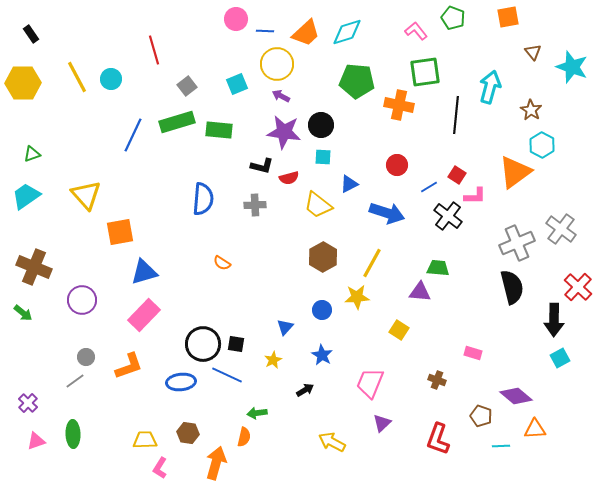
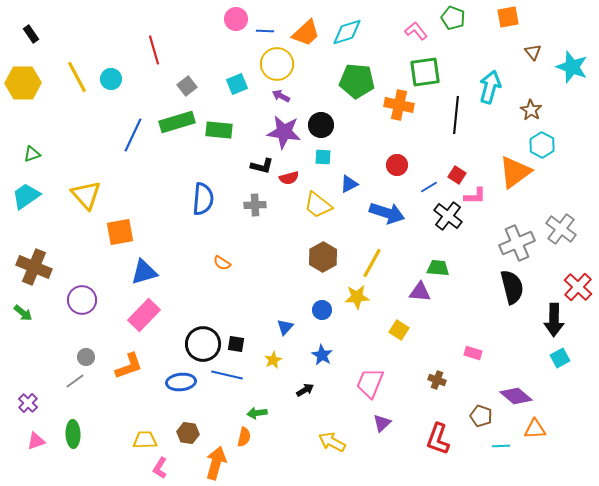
blue line at (227, 375): rotated 12 degrees counterclockwise
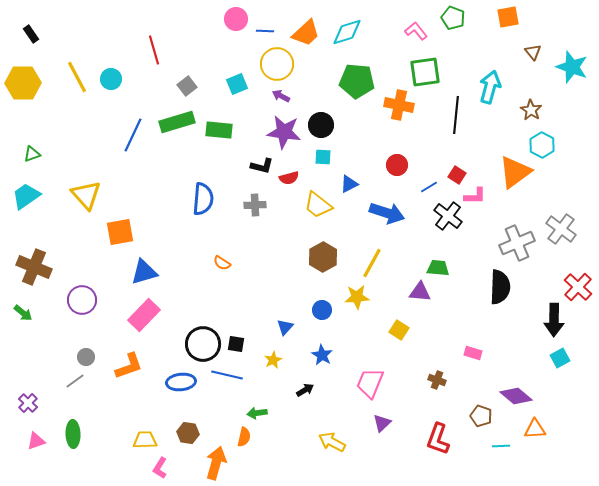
black semicircle at (512, 287): moved 12 px left; rotated 16 degrees clockwise
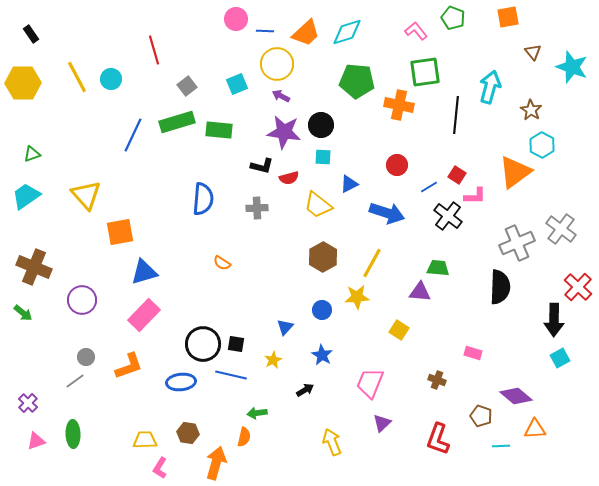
gray cross at (255, 205): moved 2 px right, 3 px down
blue line at (227, 375): moved 4 px right
yellow arrow at (332, 442): rotated 40 degrees clockwise
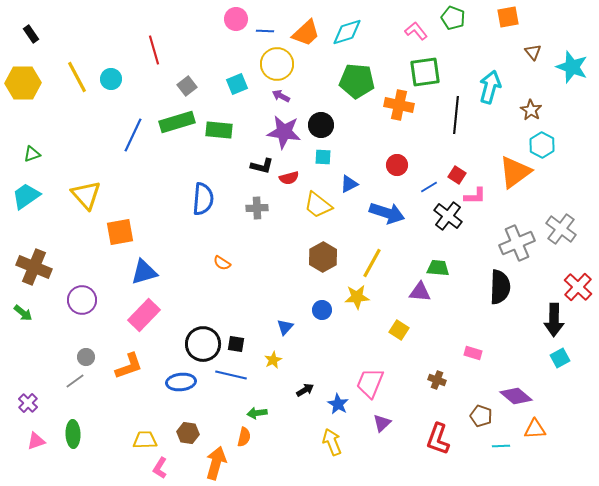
blue star at (322, 355): moved 16 px right, 49 px down
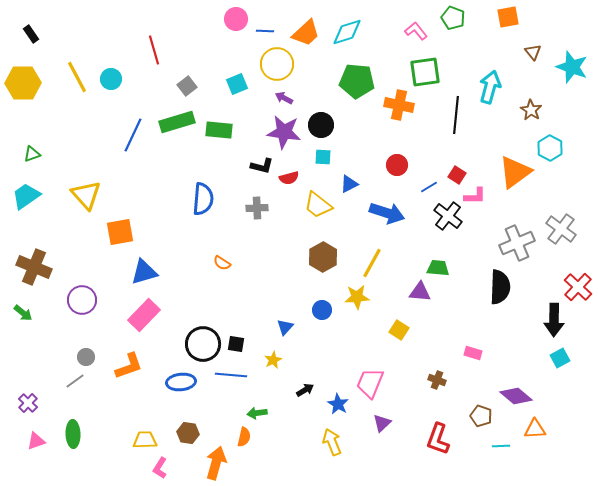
purple arrow at (281, 96): moved 3 px right, 2 px down
cyan hexagon at (542, 145): moved 8 px right, 3 px down
blue line at (231, 375): rotated 8 degrees counterclockwise
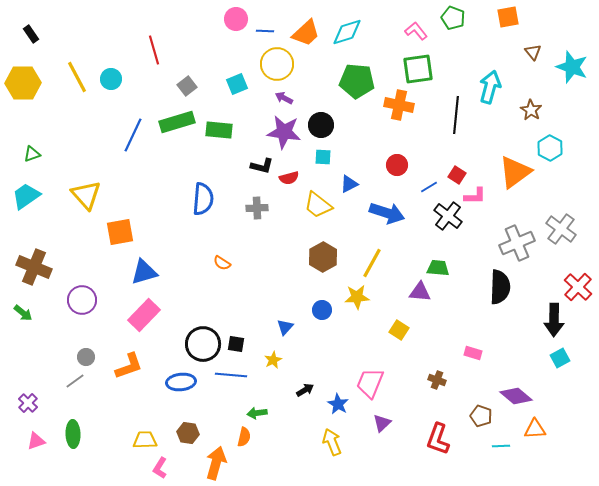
green square at (425, 72): moved 7 px left, 3 px up
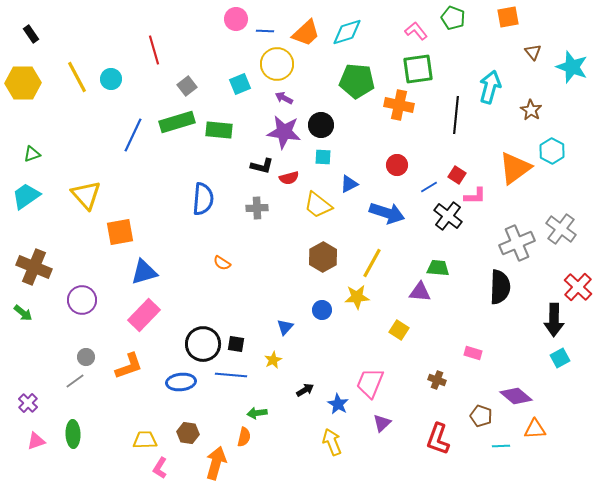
cyan square at (237, 84): moved 3 px right
cyan hexagon at (550, 148): moved 2 px right, 3 px down
orange triangle at (515, 172): moved 4 px up
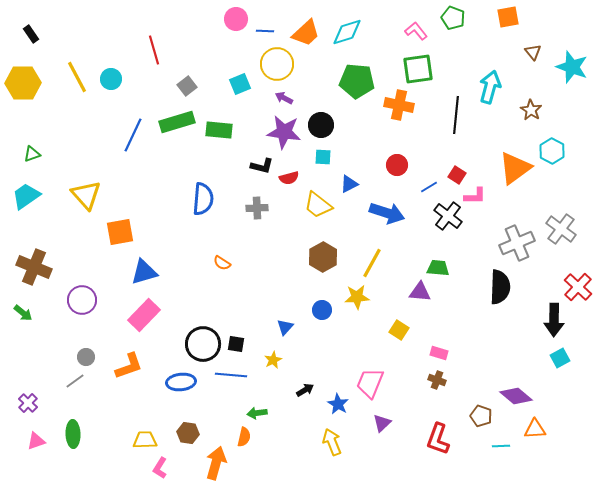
pink rectangle at (473, 353): moved 34 px left
